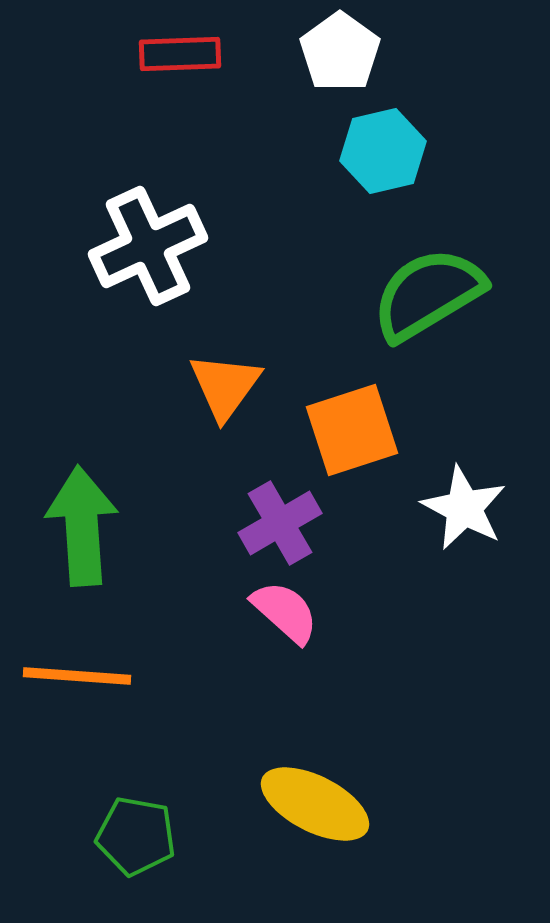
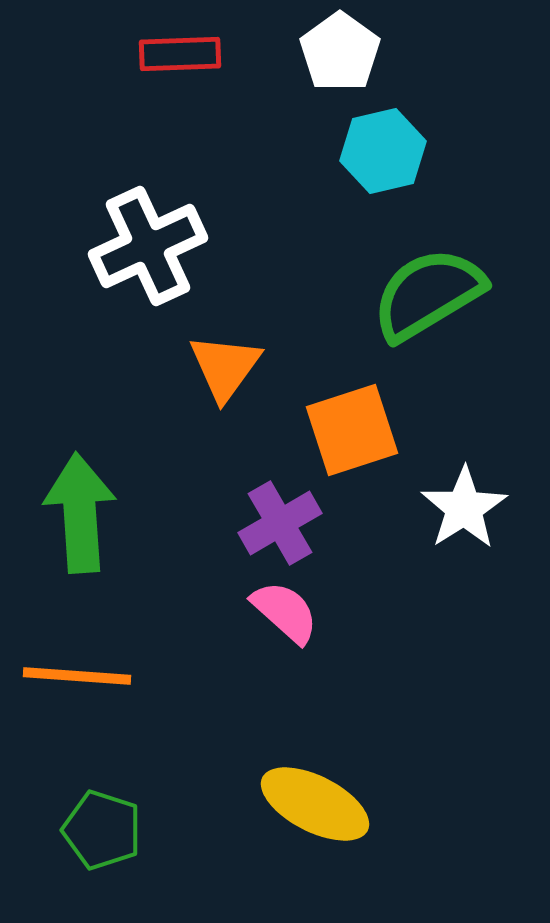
orange triangle: moved 19 px up
white star: rotated 12 degrees clockwise
green arrow: moved 2 px left, 13 px up
green pentagon: moved 34 px left, 6 px up; rotated 8 degrees clockwise
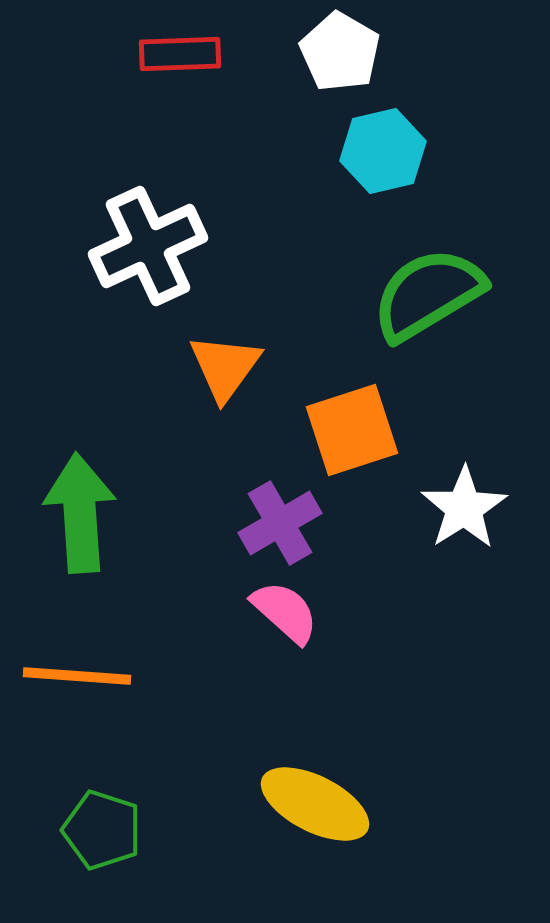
white pentagon: rotated 6 degrees counterclockwise
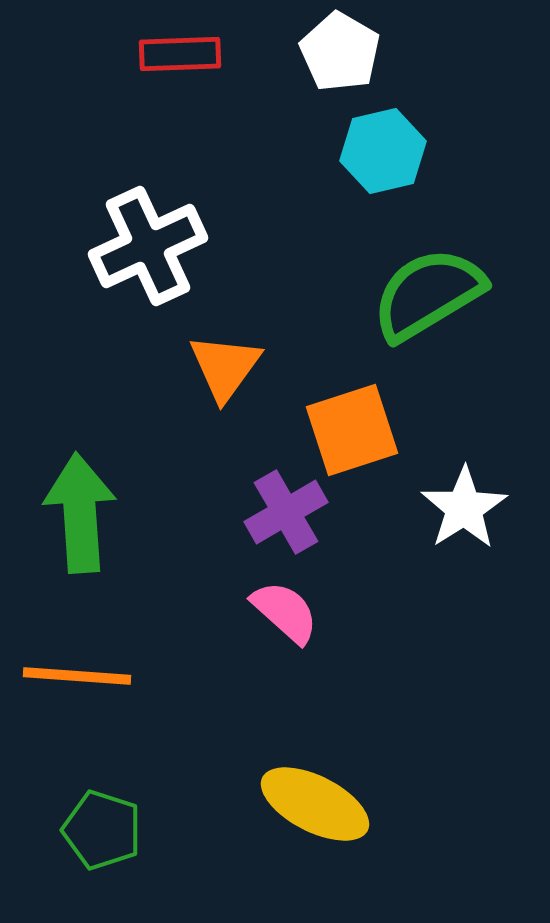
purple cross: moved 6 px right, 11 px up
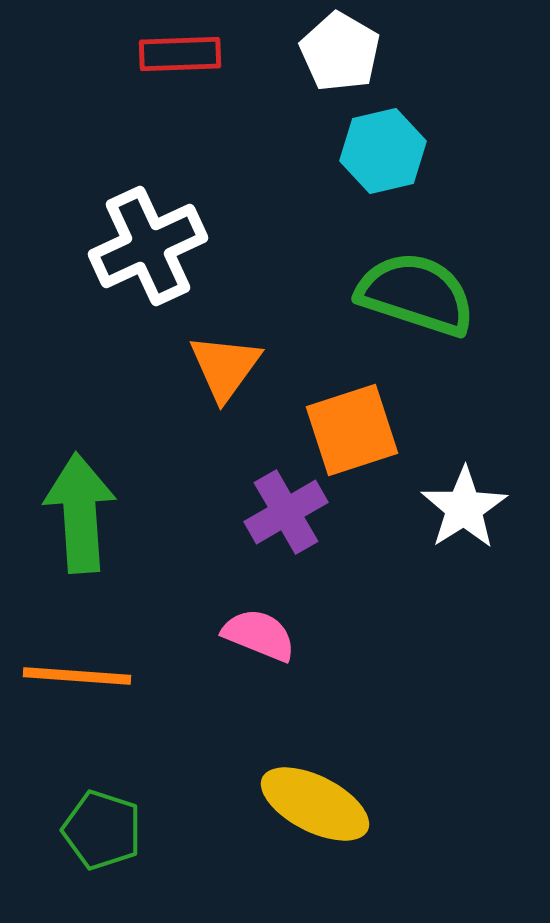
green semicircle: moved 12 px left; rotated 49 degrees clockwise
pink semicircle: moved 26 px left, 23 px down; rotated 20 degrees counterclockwise
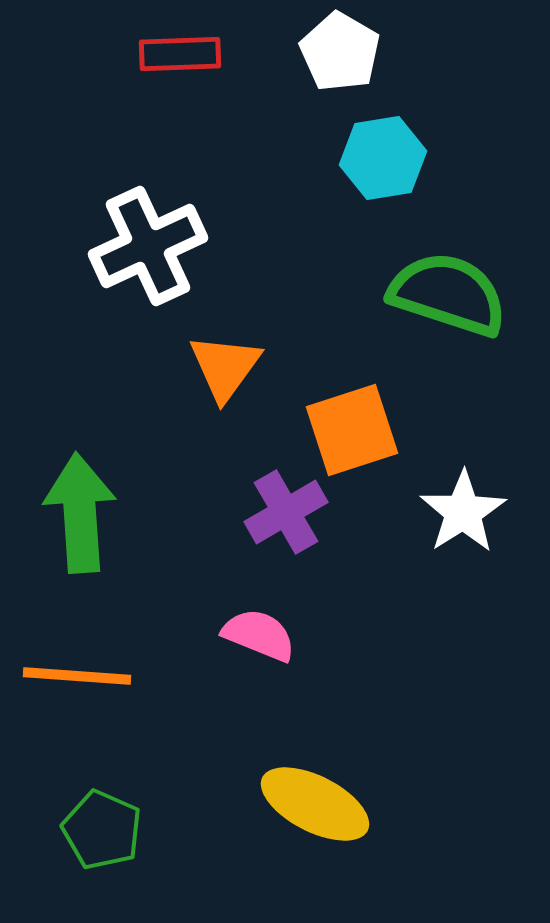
cyan hexagon: moved 7 px down; rotated 4 degrees clockwise
green semicircle: moved 32 px right
white star: moved 1 px left, 4 px down
green pentagon: rotated 6 degrees clockwise
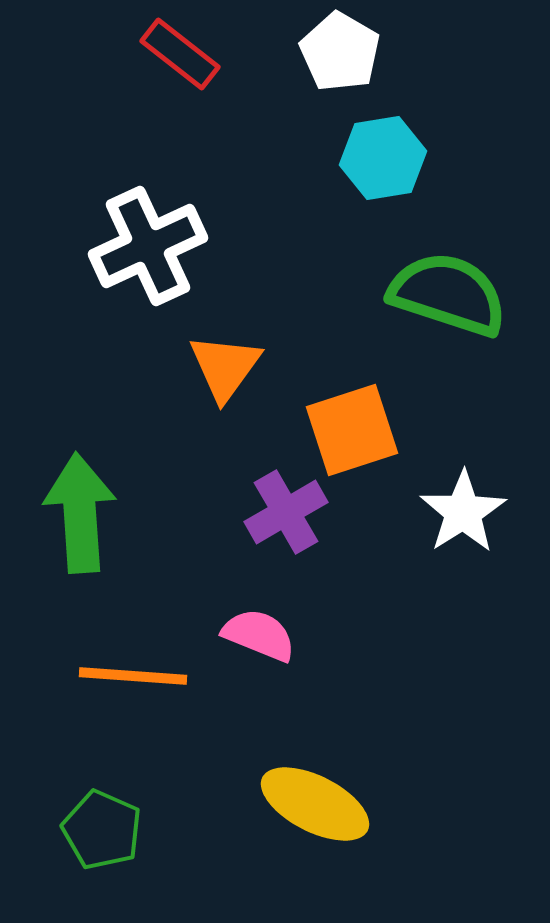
red rectangle: rotated 40 degrees clockwise
orange line: moved 56 px right
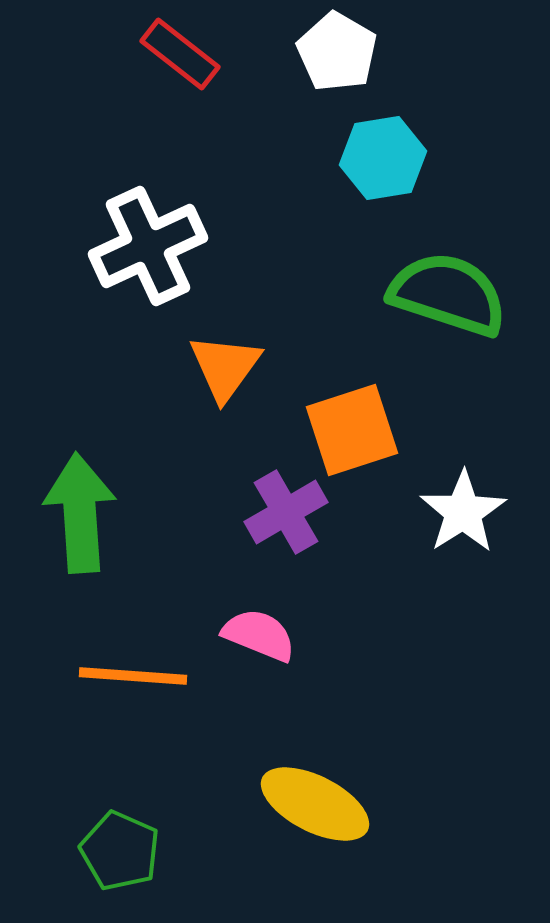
white pentagon: moved 3 px left
green pentagon: moved 18 px right, 21 px down
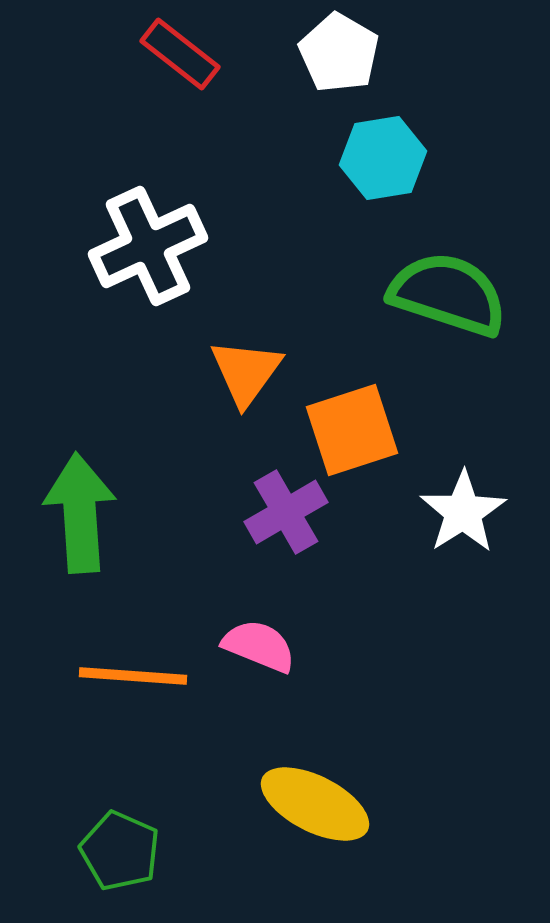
white pentagon: moved 2 px right, 1 px down
orange triangle: moved 21 px right, 5 px down
pink semicircle: moved 11 px down
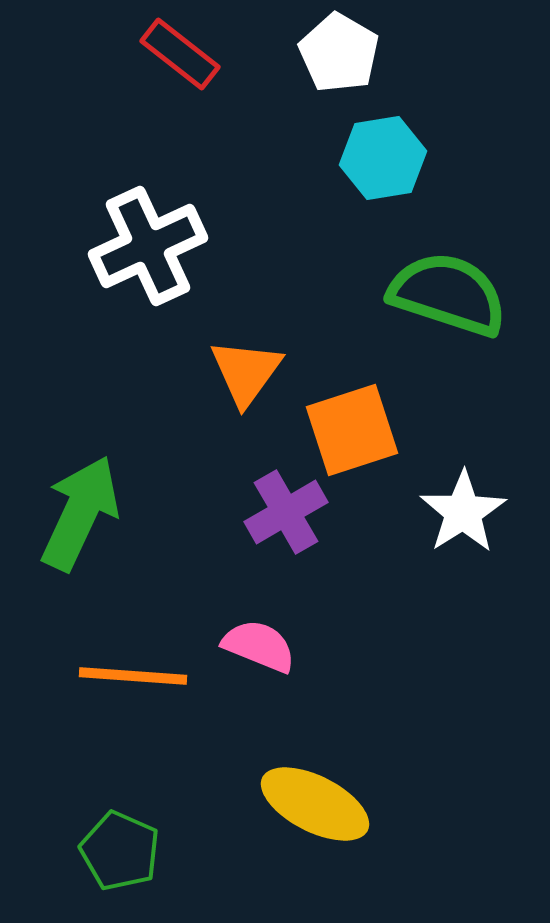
green arrow: rotated 29 degrees clockwise
